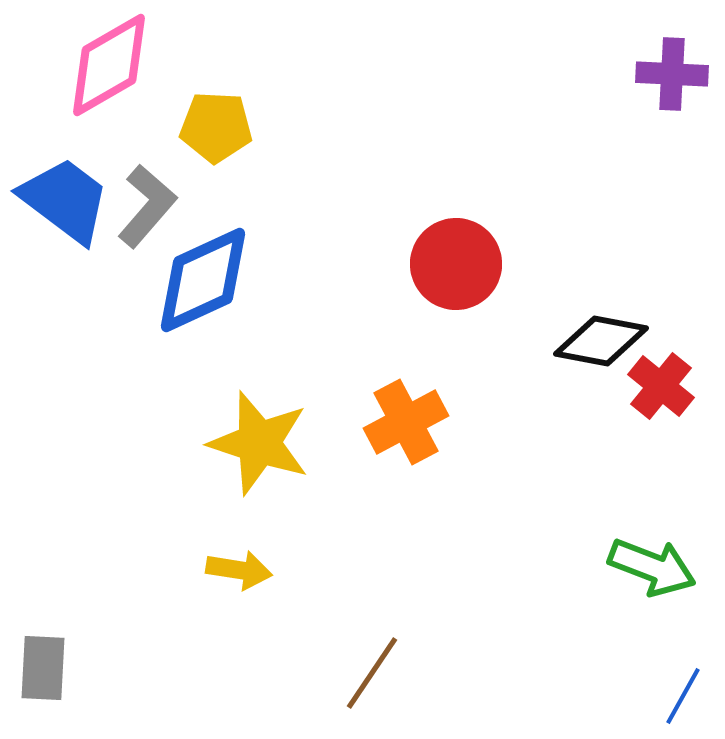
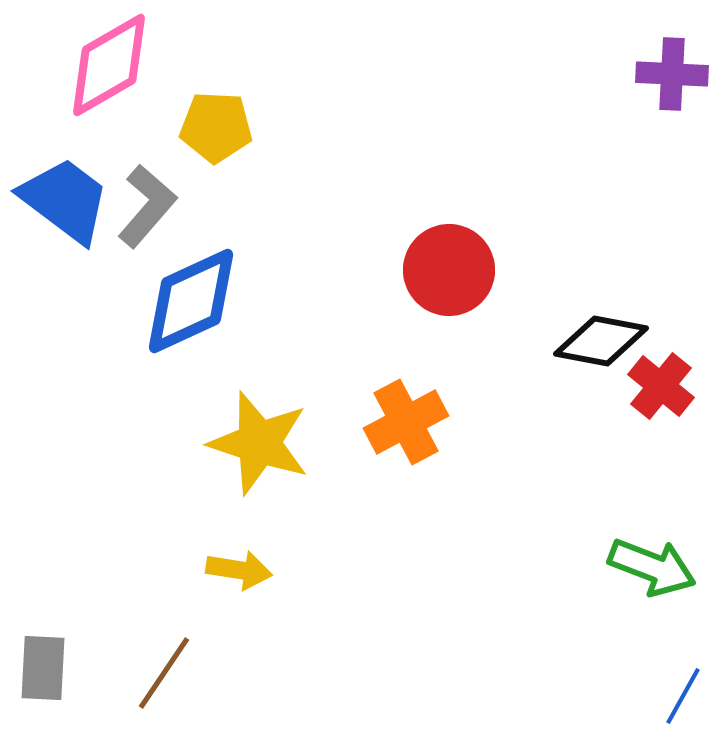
red circle: moved 7 px left, 6 px down
blue diamond: moved 12 px left, 21 px down
brown line: moved 208 px left
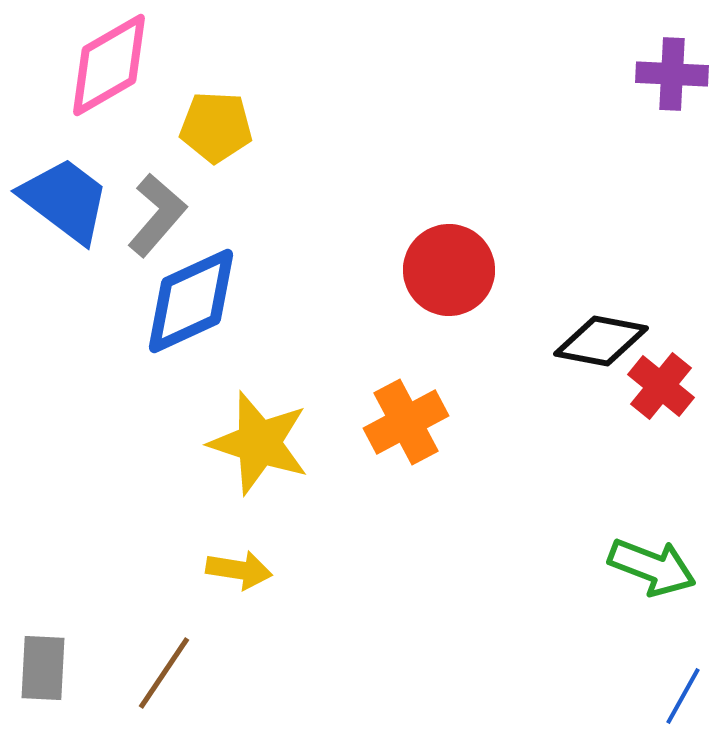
gray L-shape: moved 10 px right, 9 px down
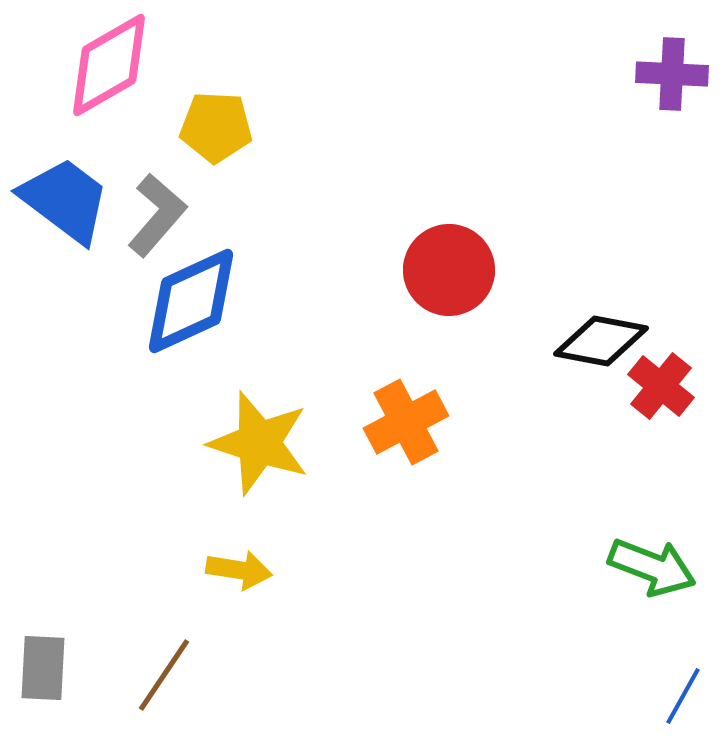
brown line: moved 2 px down
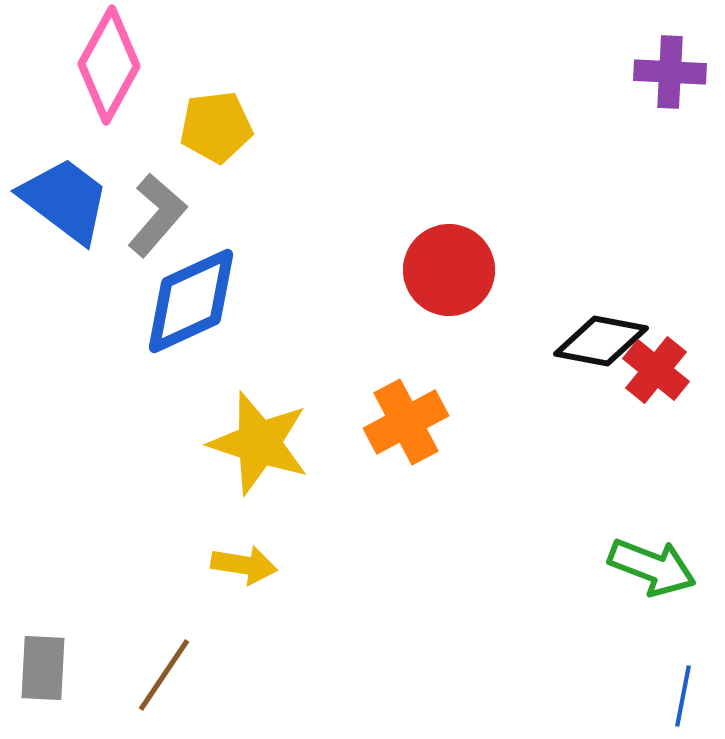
pink diamond: rotated 31 degrees counterclockwise
purple cross: moved 2 px left, 2 px up
yellow pentagon: rotated 10 degrees counterclockwise
red cross: moved 5 px left, 16 px up
yellow arrow: moved 5 px right, 5 px up
blue line: rotated 18 degrees counterclockwise
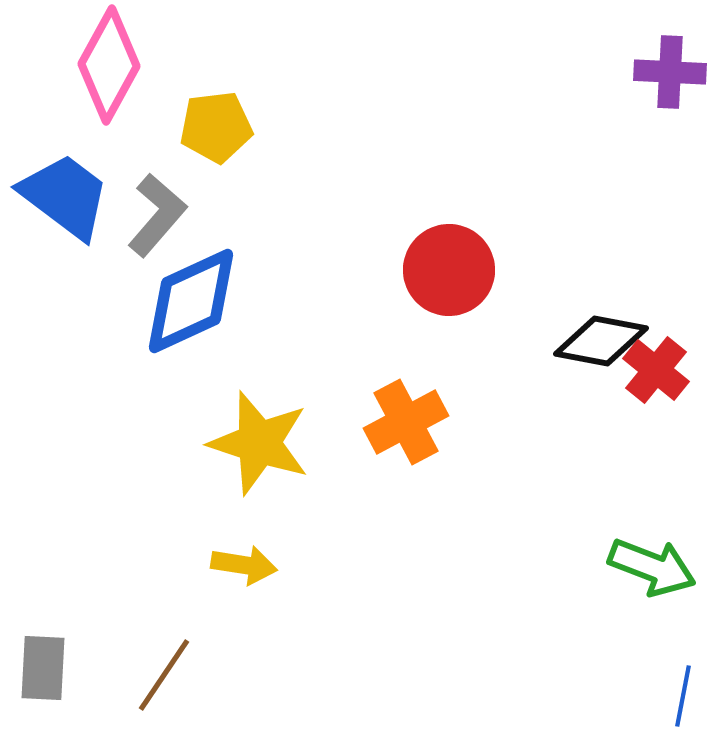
blue trapezoid: moved 4 px up
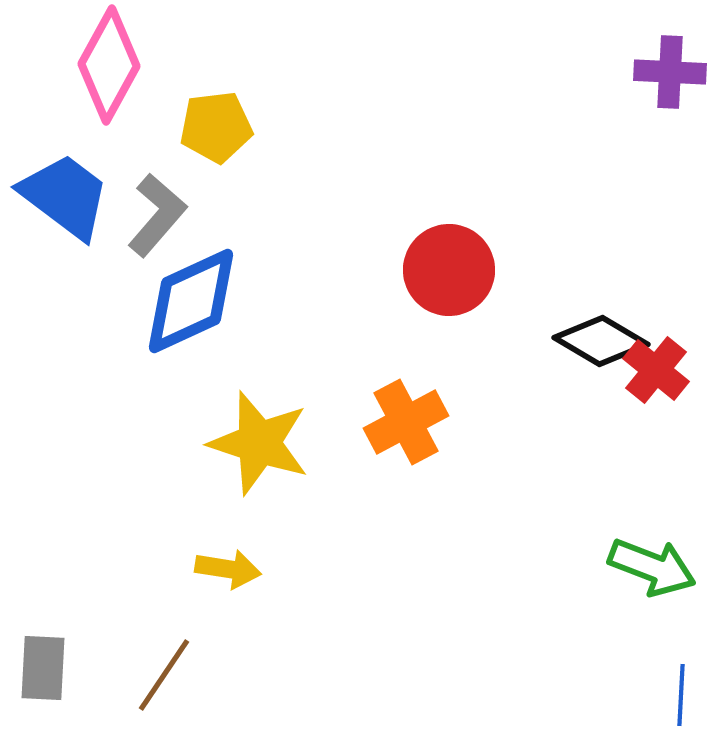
black diamond: rotated 20 degrees clockwise
yellow arrow: moved 16 px left, 4 px down
blue line: moved 2 px left, 1 px up; rotated 8 degrees counterclockwise
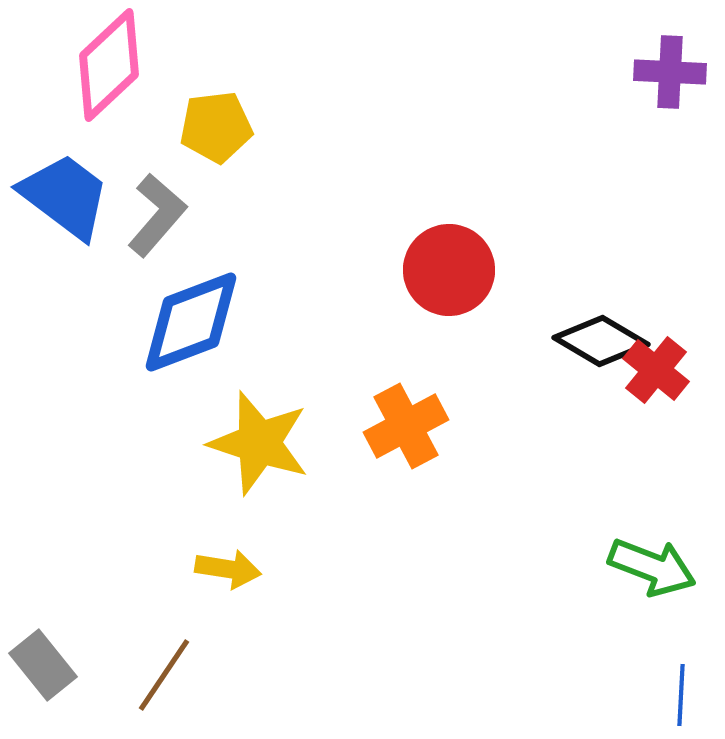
pink diamond: rotated 18 degrees clockwise
blue diamond: moved 21 px down; rotated 4 degrees clockwise
orange cross: moved 4 px down
gray rectangle: moved 3 px up; rotated 42 degrees counterclockwise
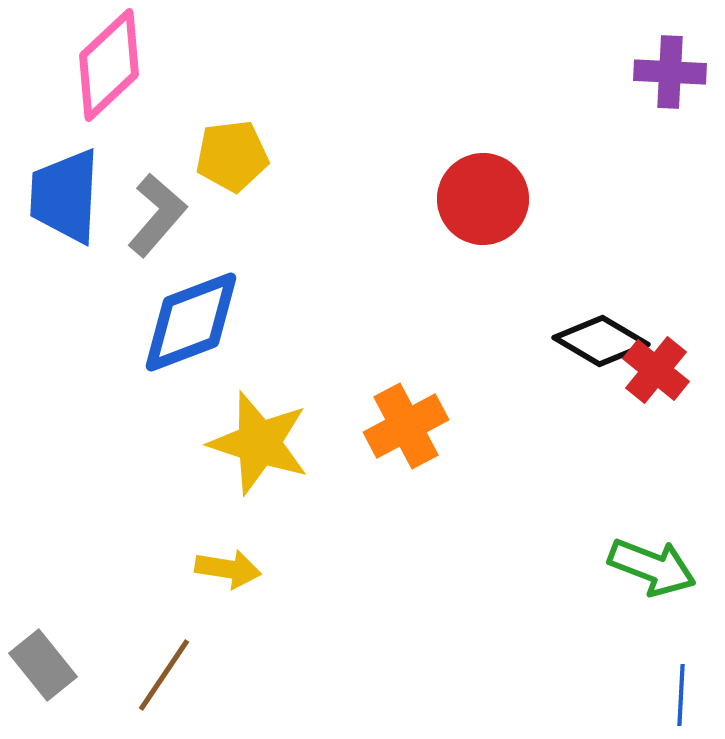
yellow pentagon: moved 16 px right, 29 px down
blue trapezoid: rotated 124 degrees counterclockwise
red circle: moved 34 px right, 71 px up
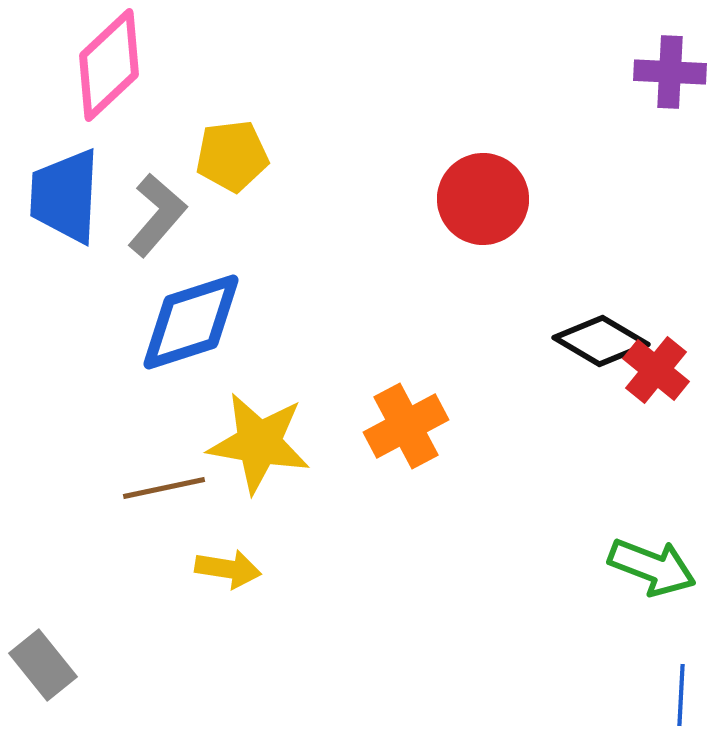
blue diamond: rotated 3 degrees clockwise
yellow star: rotated 8 degrees counterclockwise
brown line: moved 187 px up; rotated 44 degrees clockwise
